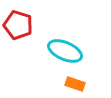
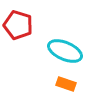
orange rectangle: moved 9 px left
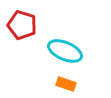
red pentagon: moved 4 px right
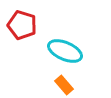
orange rectangle: moved 2 px left, 1 px down; rotated 30 degrees clockwise
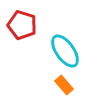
cyan ellipse: rotated 32 degrees clockwise
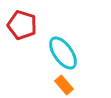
cyan ellipse: moved 2 px left, 2 px down
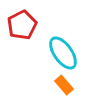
red pentagon: rotated 28 degrees clockwise
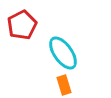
orange rectangle: rotated 24 degrees clockwise
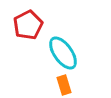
red pentagon: moved 6 px right
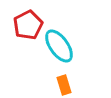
cyan ellipse: moved 4 px left, 7 px up
